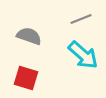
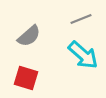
gray semicircle: rotated 120 degrees clockwise
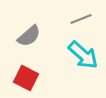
red square: rotated 10 degrees clockwise
